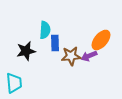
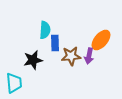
black star: moved 7 px right, 9 px down
purple arrow: rotated 56 degrees counterclockwise
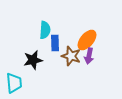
orange ellipse: moved 14 px left
brown star: rotated 24 degrees clockwise
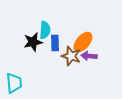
orange ellipse: moved 4 px left, 2 px down
purple arrow: rotated 84 degrees clockwise
black star: moved 18 px up
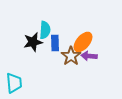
brown star: rotated 18 degrees clockwise
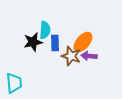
brown star: rotated 18 degrees counterclockwise
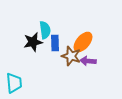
cyan semicircle: rotated 12 degrees counterclockwise
purple arrow: moved 1 px left, 5 px down
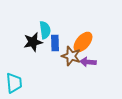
purple arrow: moved 1 px down
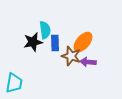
cyan trapezoid: rotated 15 degrees clockwise
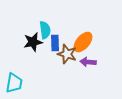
brown star: moved 4 px left, 2 px up
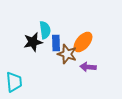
blue rectangle: moved 1 px right
purple arrow: moved 5 px down
cyan trapezoid: moved 1 px up; rotated 15 degrees counterclockwise
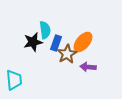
blue rectangle: rotated 21 degrees clockwise
brown star: rotated 24 degrees clockwise
cyan trapezoid: moved 2 px up
